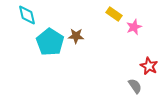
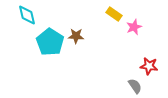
red star: rotated 18 degrees counterclockwise
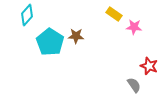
cyan diamond: rotated 55 degrees clockwise
pink star: rotated 28 degrees clockwise
red star: rotated 12 degrees clockwise
gray semicircle: moved 1 px left, 1 px up
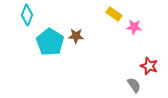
cyan diamond: rotated 20 degrees counterclockwise
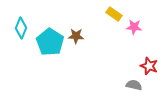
cyan diamond: moved 6 px left, 13 px down
gray semicircle: rotated 42 degrees counterclockwise
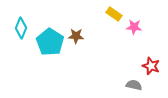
red star: moved 2 px right
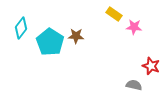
cyan diamond: rotated 15 degrees clockwise
